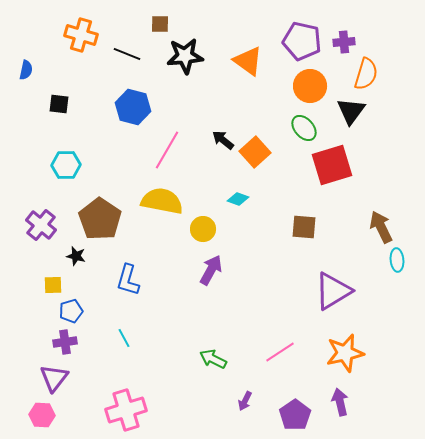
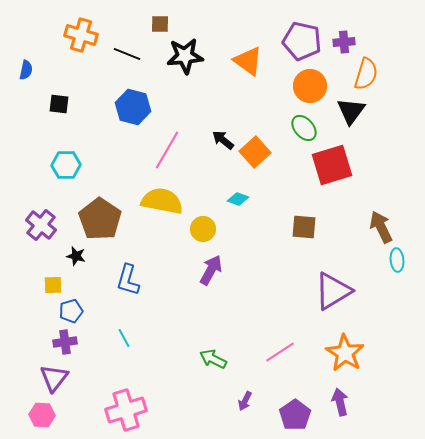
orange star at (345, 353): rotated 27 degrees counterclockwise
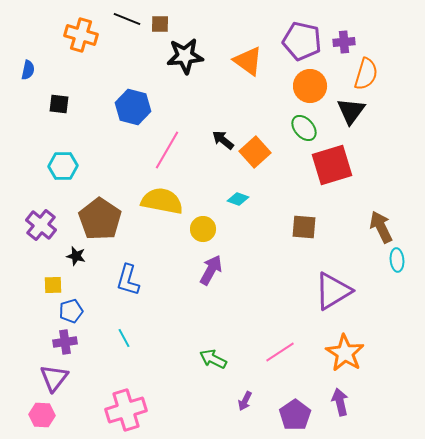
black line at (127, 54): moved 35 px up
blue semicircle at (26, 70): moved 2 px right
cyan hexagon at (66, 165): moved 3 px left, 1 px down
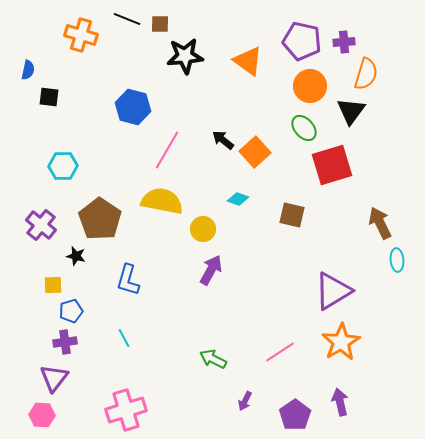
black square at (59, 104): moved 10 px left, 7 px up
brown square at (304, 227): moved 12 px left, 12 px up; rotated 8 degrees clockwise
brown arrow at (381, 227): moved 1 px left, 4 px up
orange star at (345, 353): moved 4 px left, 11 px up; rotated 9 degrees clockwise
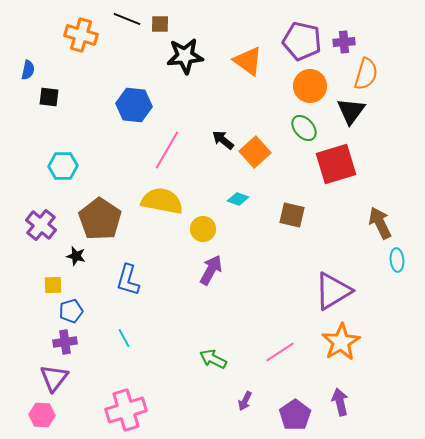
blue hexagon at (133, 107): moved 1 px right, 2 px up; rotated 8 degrees counterclockwise
red square at (332, 165): moved 4 px right, 1 px up
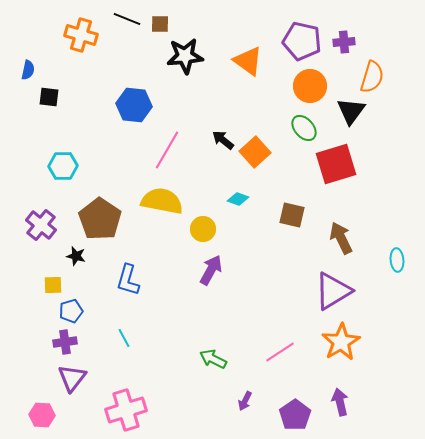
orange semicircle at (366, 74): moved 6 px right, 3 px down
brown arrow at (380, 223): moved 39 px left, 15 px down
purple triangle at (54, 378): moved 18 px right
